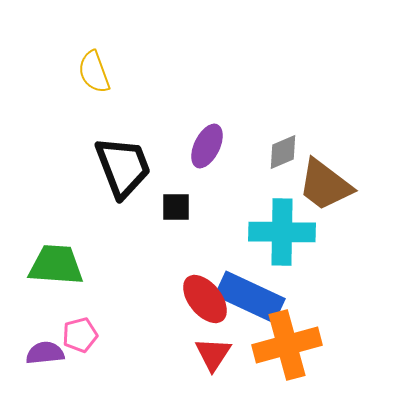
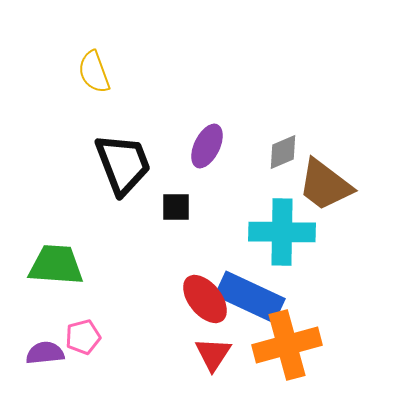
black trapezoid: moved 3 px up
pink pentagon: moved 3 px right, 2 px down
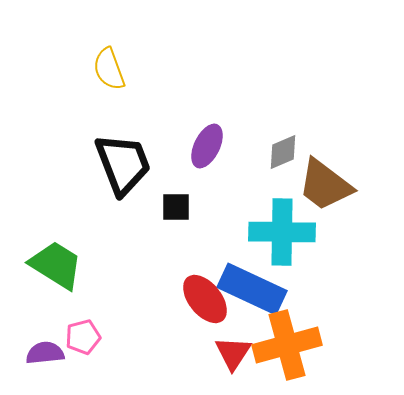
yellow semicircle: moved 15 px right, 3 px up
green trapezoid: rotated 28 degrees clockwise
blue rectangle: moved 2 px right, 8 px up
red triangle: moved 20 px right, 1 px up
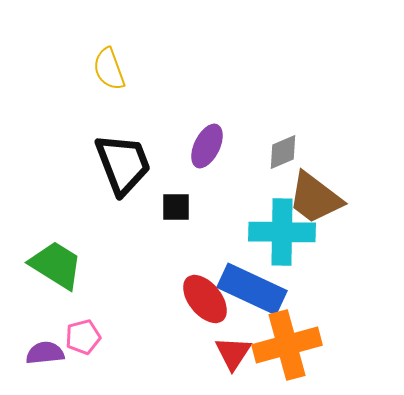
brown trapezoid: moved 10 px left, 13 px down
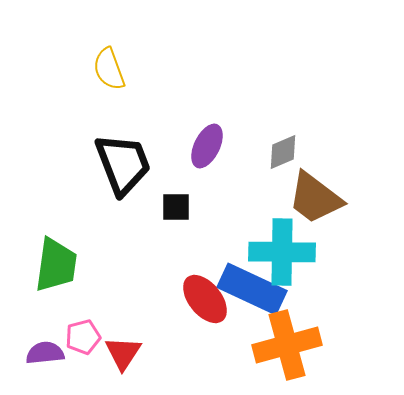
cyan cross: moved 20 px down
green trapezoid: rotated 66 degrees clockwise
red triangle: moved 110 px left
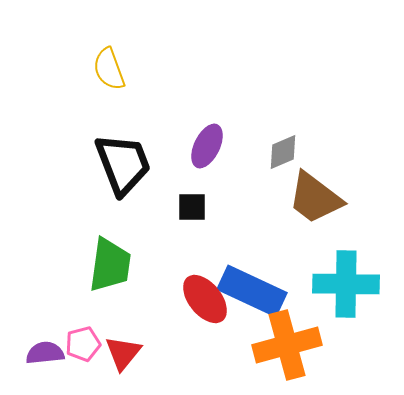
black square: moved 16 px right
cyan cross: moved 64 px right, 32 px down
green trapezoid: moved 54 px right
blue rectangle: moved 2 px down
pink pentagon: moved 7 px down
red triangle: rotated 6 degrees clockwise
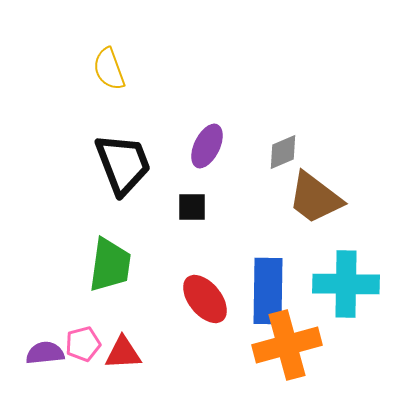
blue rectangle: moved 16 px right; rotated 66 degrees clockwise
red triangle: rotated 48 degrees clockwise
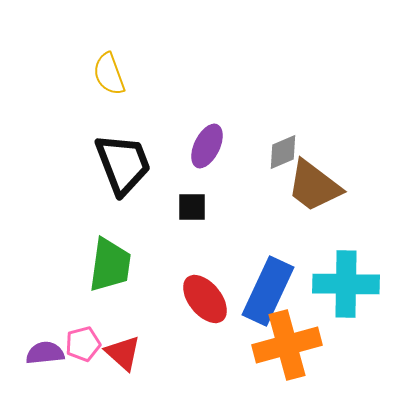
yellow semicircle: moved 5 px down
brown trapezoid: moved 1 px left, 12 px up
blue rectangle: rotated 24 degrees clockwise
red triangle: rotated 45 degrees clockwise
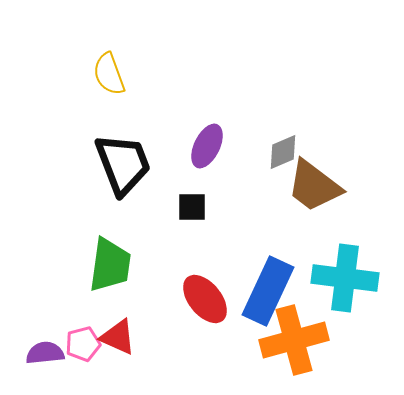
cyan cross: moved 1 px left, 6 px up; rotated 6 degrees clockwise
orange cross: moved 7 px right, 5 px up
red triangle: moved 5 px left, 16 px up; rotated 18 degrees counterclockwise
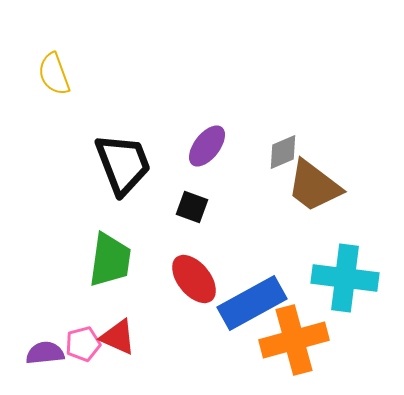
yellow semicircle: moved 55 px left
purple ellipse: rotated 12 degrees clockwise
black square: rotated 20 degrees clockwise
green trapezoid: moved 5 px up
blue rectangle: moved 16 px left, 12 px down; rotated 36 degrees clockwise
red ellipse: moved 11 px left, 20 px up
